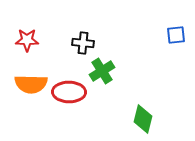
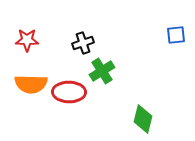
black cross: rotated 25 degrees counterclockwise
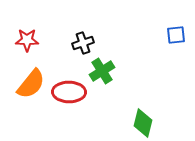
orange semicircle: rotated 52 degrees counterclockwise
green diamond: moved 4 px down
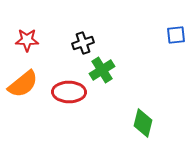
green cross: moved 1 px up
orange semicircle: moved 8 px left; rotated 12 degrees clockwise
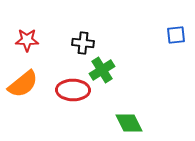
black cross: rotated 25 degrees clockwise
red ellipse: moved 4 px right, 2 px up
green diamond: moved 14 px left; rotated 40 degrees counterclockwise
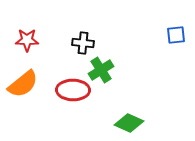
green cross: moved 1 px left
green diamond: rotated 40 degrees counterclockwise
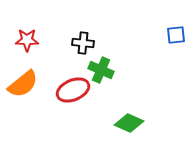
green cross: rotated 35 degrees counterclockwise
red ellipse: rotated 24 degrees counterclockwise
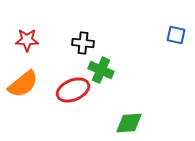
blue square: rotated 18 degrees clockwise
green diamond: rotated 28 degrees counterclockwise
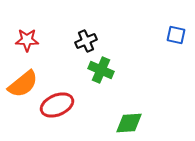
black cross: moved 3 px right, 2 px up; rotated 30 degrees counterclockwise
red ellipse: moved 16 px left, 15 px down
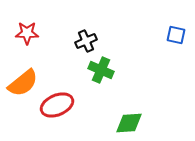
red star: moved 7 px up
orange semicircle: moved 1 px up
